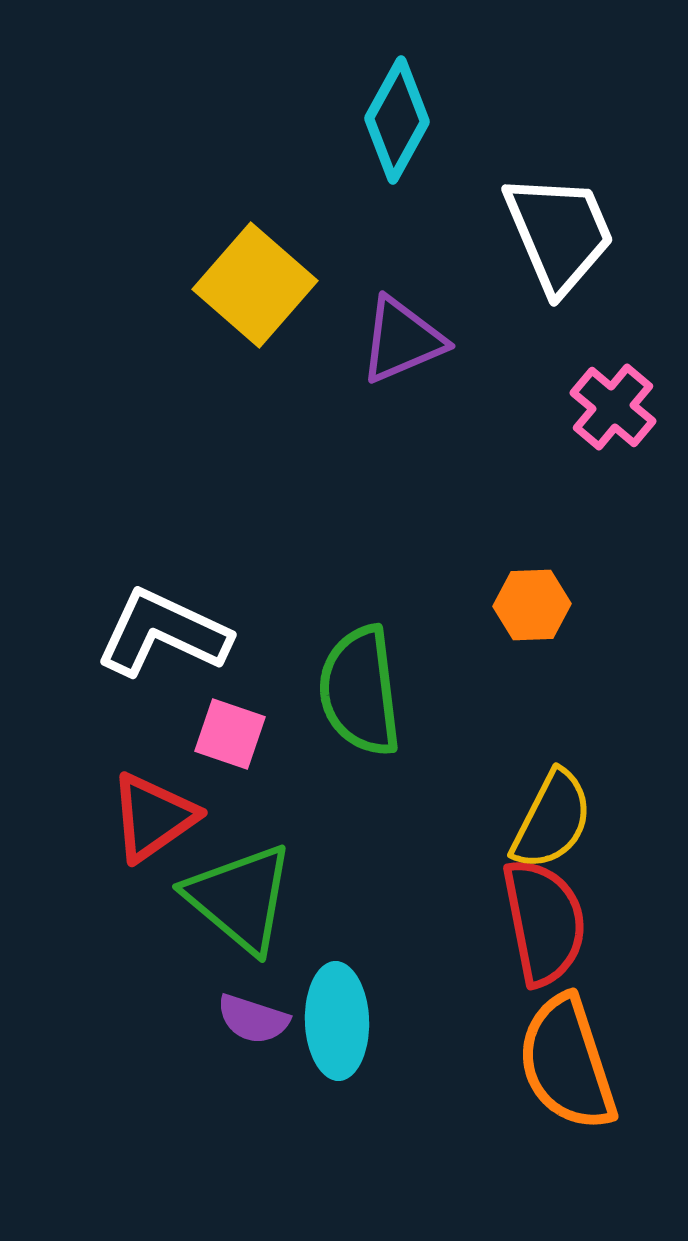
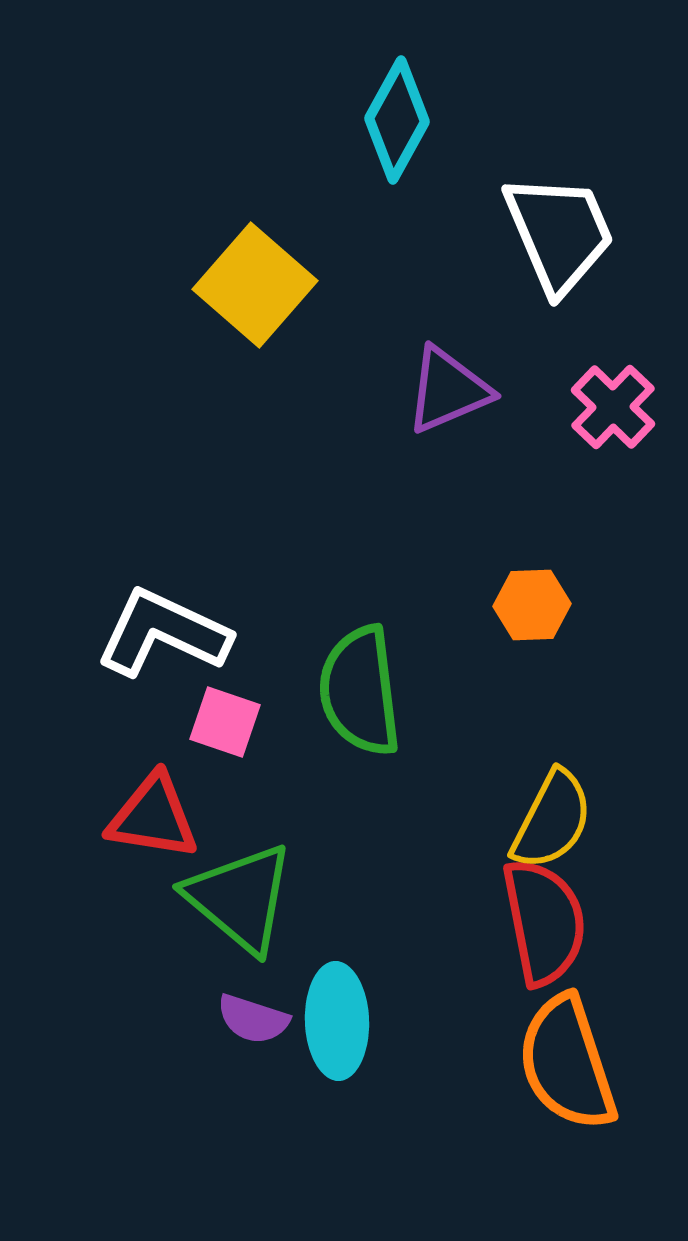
purple triangle: moved 46 px right, 50 px down
pink cross: rotated 4 degrees clockwise
pink square: moved 5 px left, 12 px up
red triangle: rotated 44 degrees clockwise
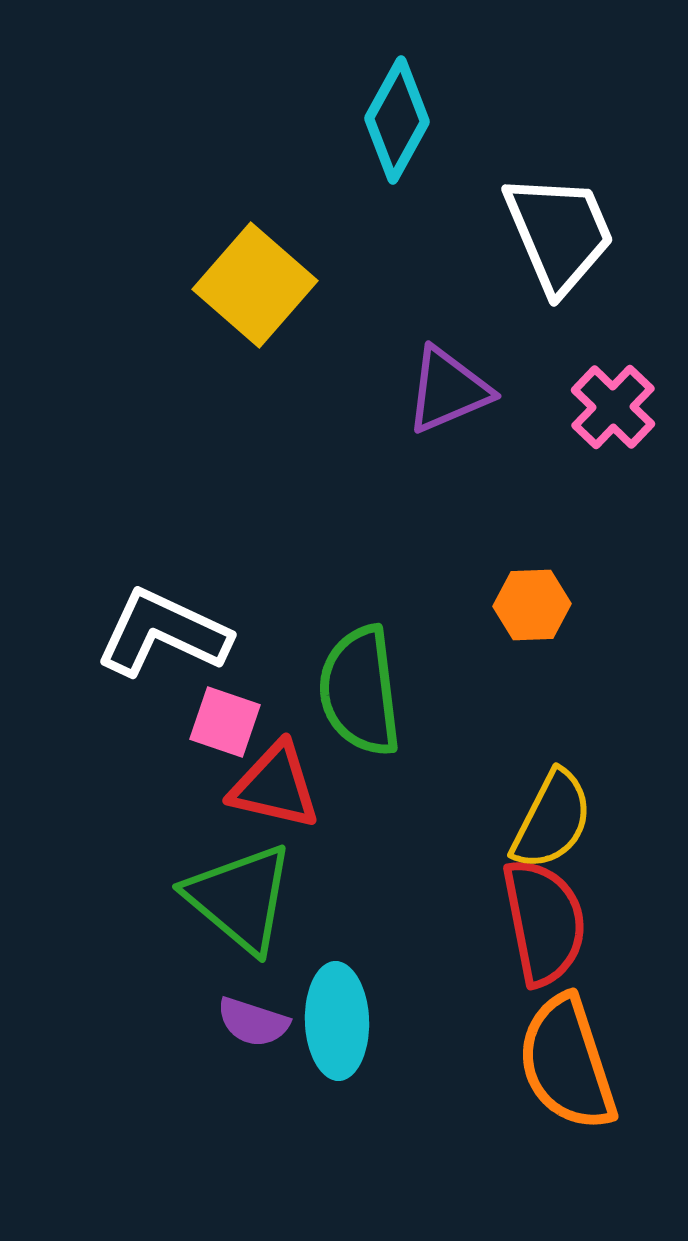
red triangle: moved 122 px right, 31 px up; rotated 4 degrees clockwise
purple semicircle: moved 3 px down
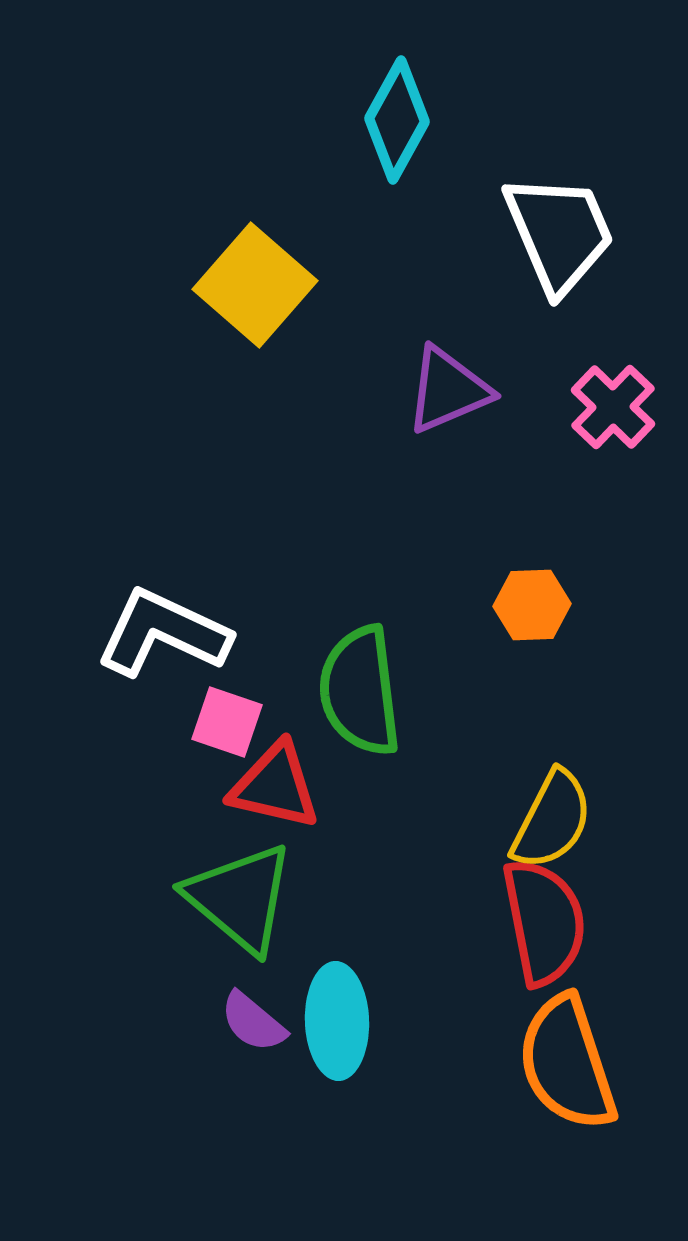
pink square: moved 2 px right
purple semicircle: rotated 22 degrees clockwise
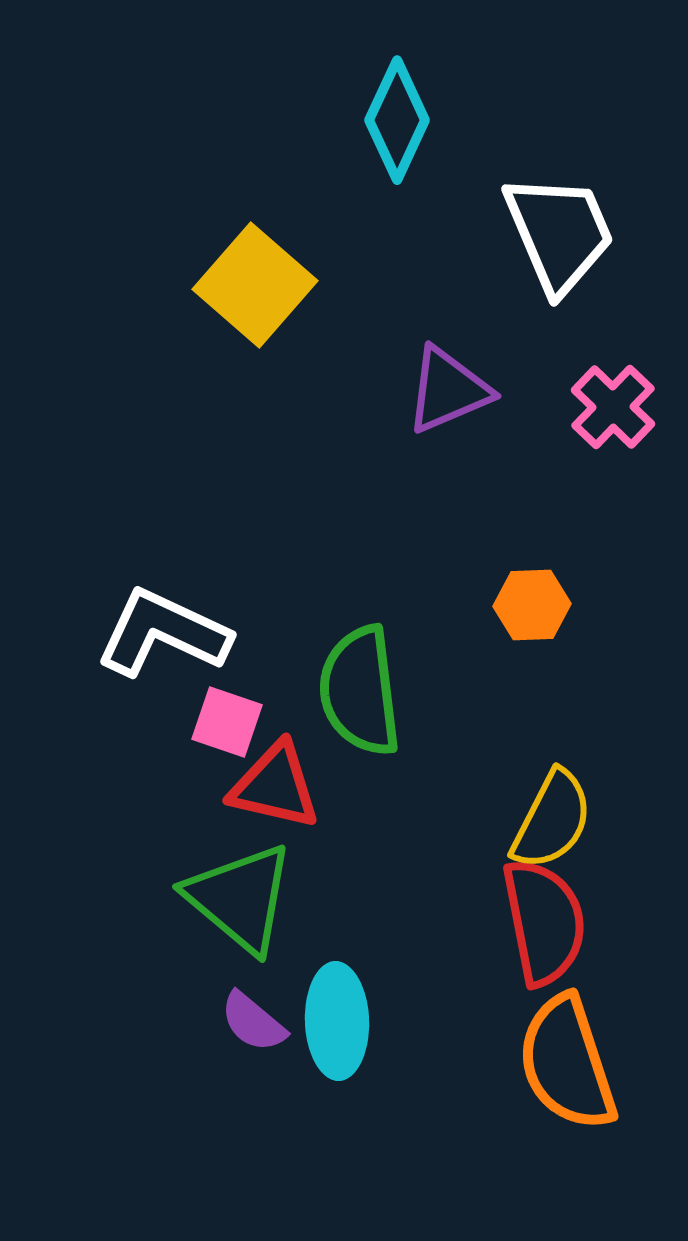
cyan diamond: rotated 4 degrees counterclockwise
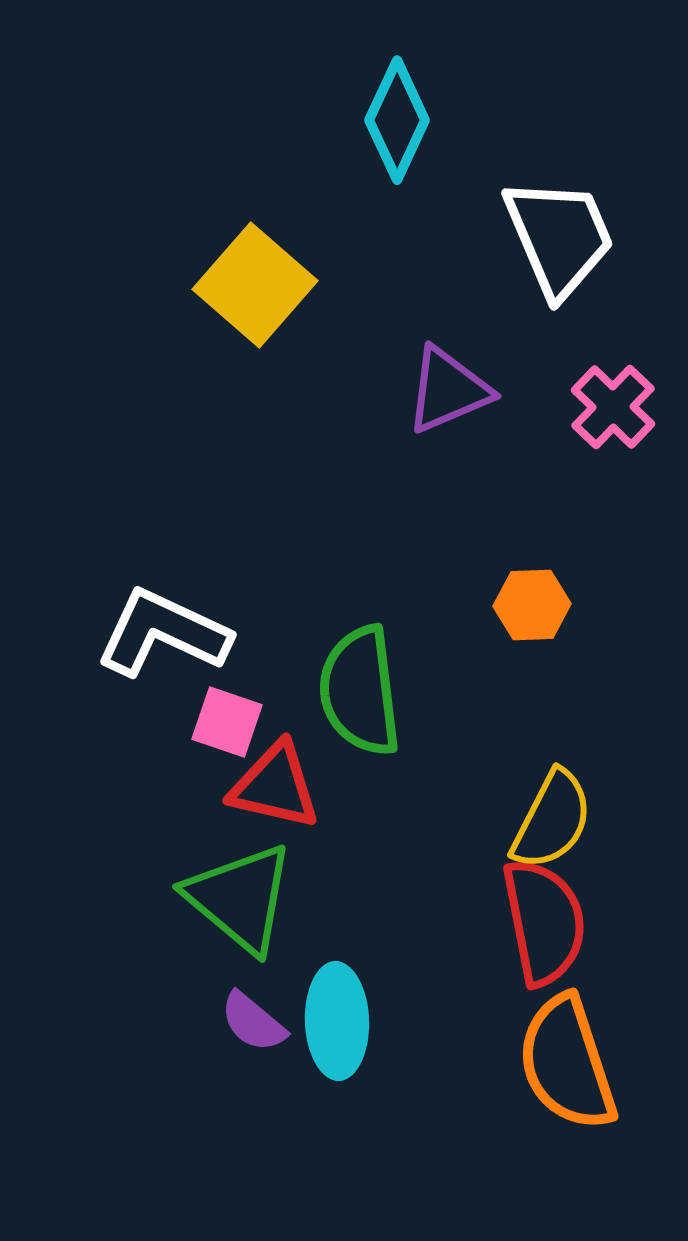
white trapezoid: moved 4 px down
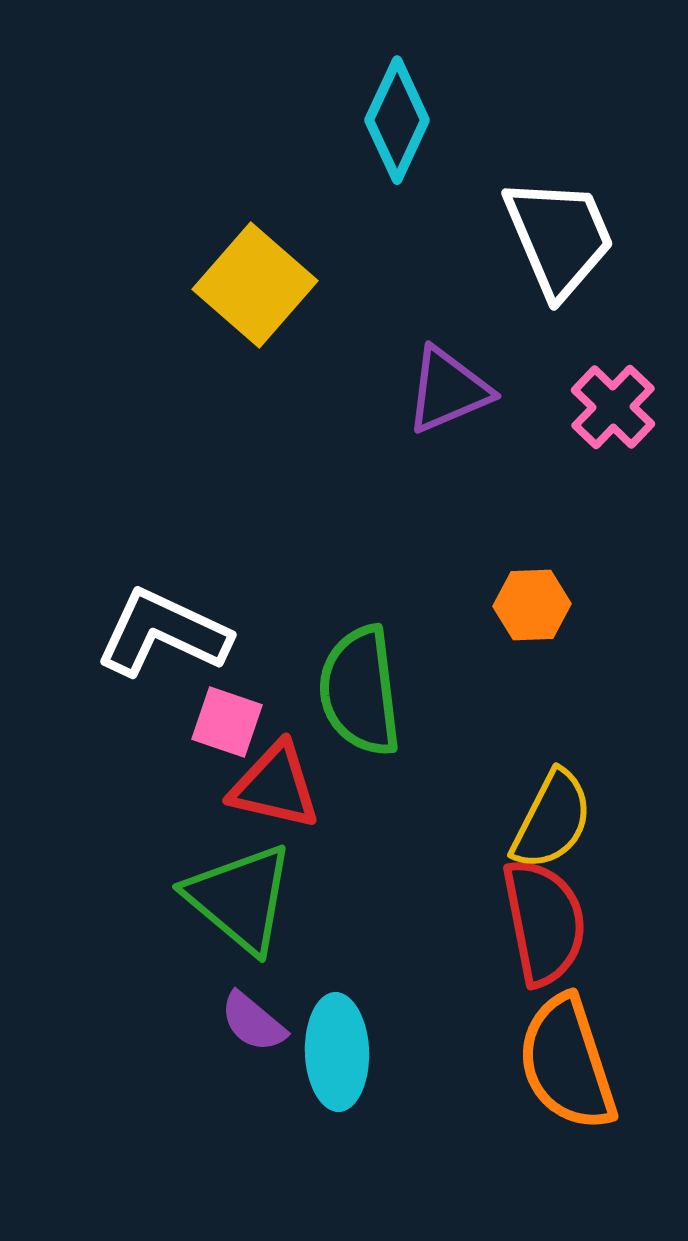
cyan ellipse: moved 31 px down
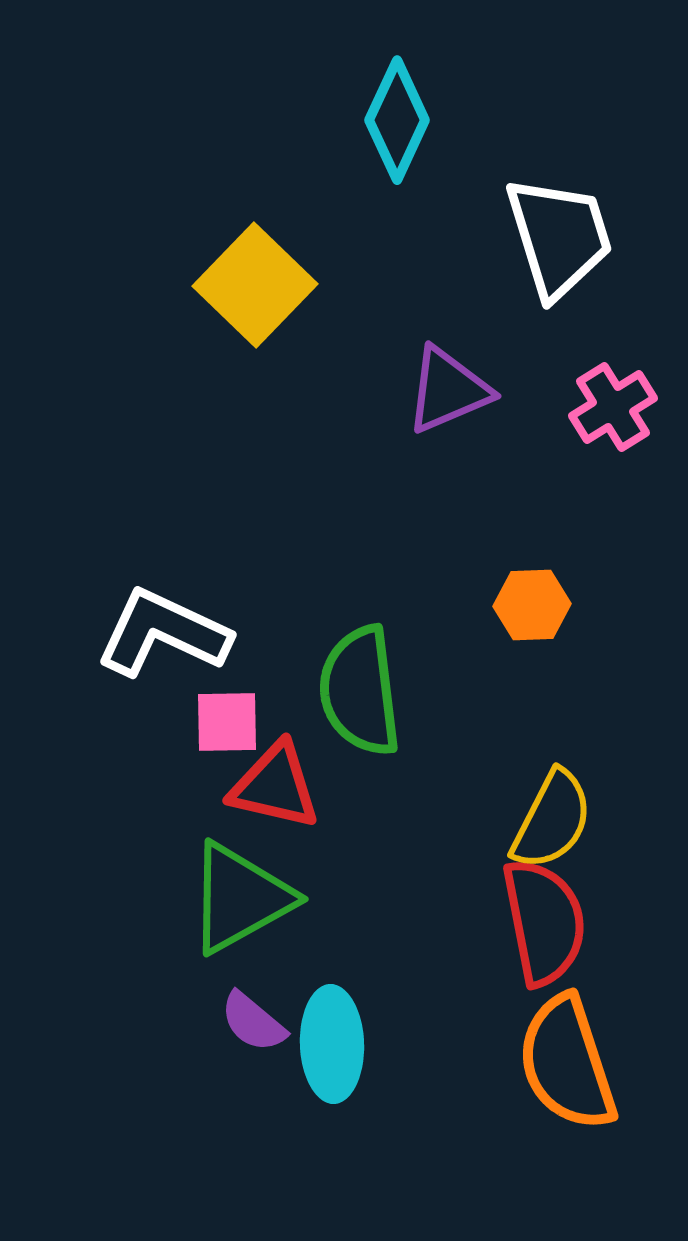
white trapezoid: rotated 6 degrees clockwise
yellow square: rotated 3 degrees clockwise
pink cross: rotated 14 degrees clockwise
pink square: rotated 20 degrees counterclockwise
green triangle: rotated 51 degrees clockwise
cyan ellipse: moved 5 px left, 8 px up
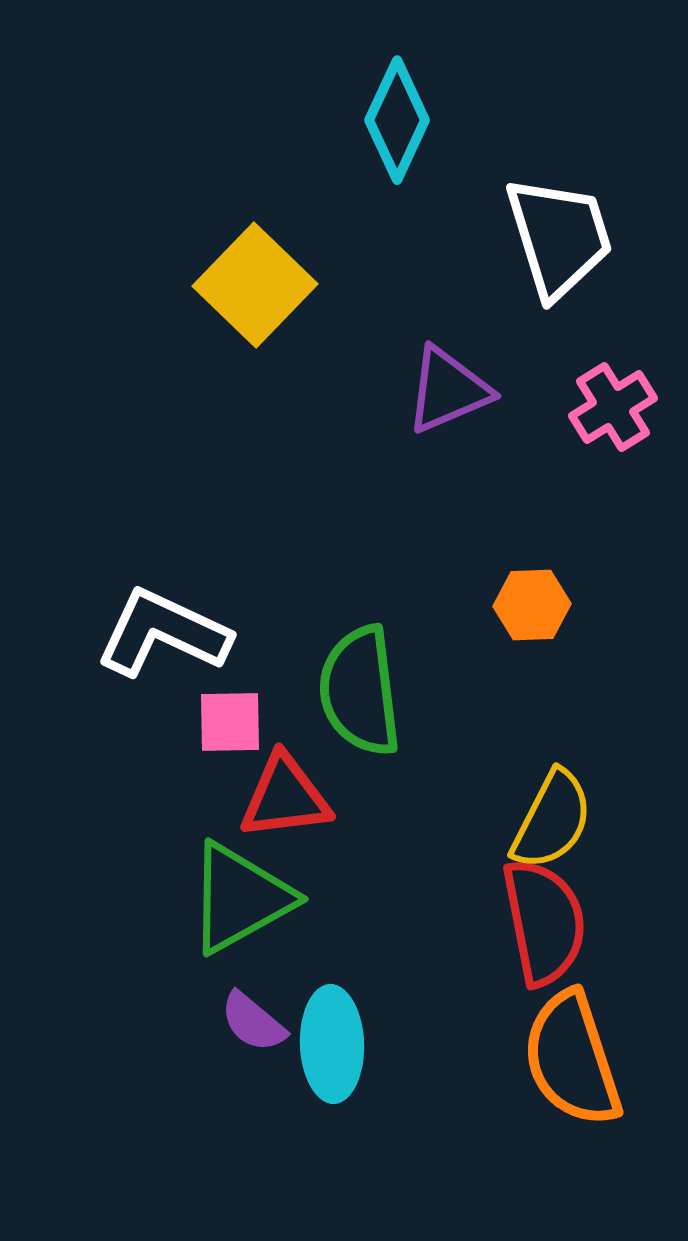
pink square: moved 3 px right
red triangle: moved 10 px right, 11 px down; rotated 20 degrees counterclockwise
orange semicircle: moved 5 px right, 4 px up
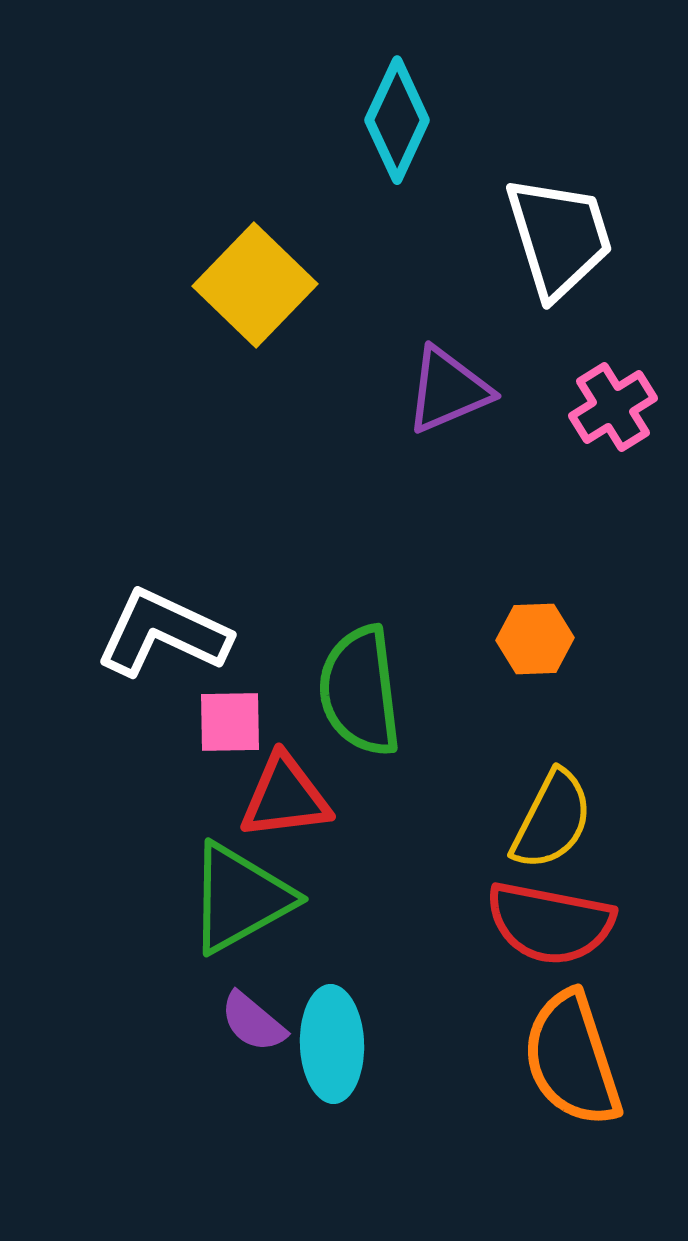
orange hexagon: moved 3 px right, 34 px down
red semicircle: moved 6 px right, 1 px down; rotated 112 degrees clockwise
